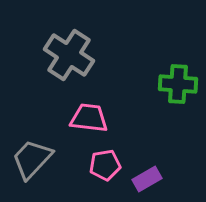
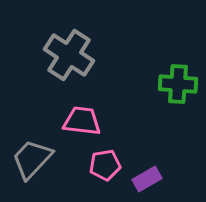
pink trapezoid: moved 7 px left, 3 px down
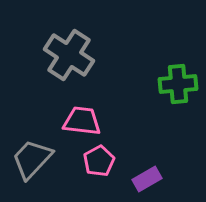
green cross: rotated 9 degrees counterclockwise
pink pentagon: moved 6 px left, 4 px up; rotated 20 degrees counterclockwise
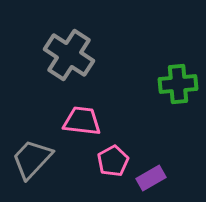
pink pentagon: moved 14 px right
purple rectangle: moved 4 px right, 1 px up
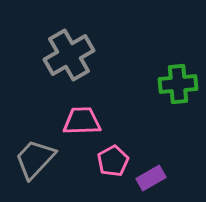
gray cross: rotated 27 degrees clockwise
pink trapezoid: rotated 9 degrees counterclockwise
gray trapezoid: moved 3 px right
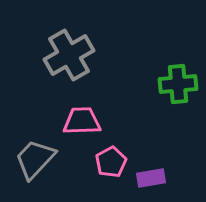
pink pentagon: moved 2 px left, 1 px down
purple rectangle: rotated 20 degrees clockwise
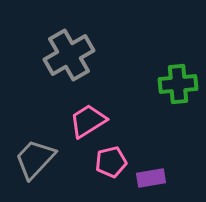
pink trapezoid: moved 6 px right; rotated 30 degrees counterclockwise
pink pentagon: rotated 16 degrees clockwise
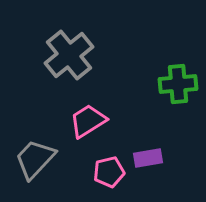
gray cross: rotated 9 degrees counterclockwise
pink pentagon: moved 2 px left, 10 px down
purple rectangle: moved 3 px left, 20 px up
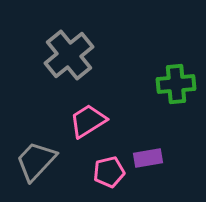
green cross: moved 2 px left
gray trapezoid: moved 1 px right, 2 px down
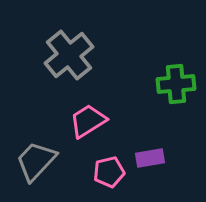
purple rectangle: moved 2 px right
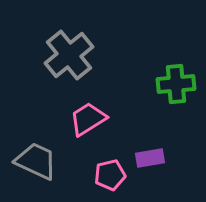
pink trapezoid: moved 2 px up
gray trapezoid: rotated 72 degrees clockwise
pink pentagon: moved 1 px right, 3 px down
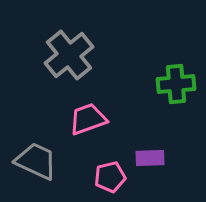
pink trapezoid: rotated 12 degrees clockwise
purple rectangle: rotated 8 degrees clockwise
pink pentagon: moved 2 px down
